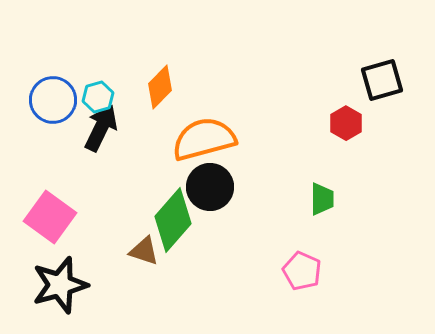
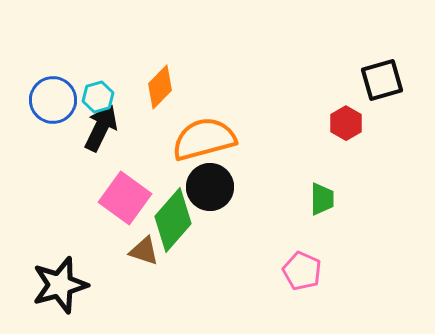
pink square: moved 75 px right, 19 px up
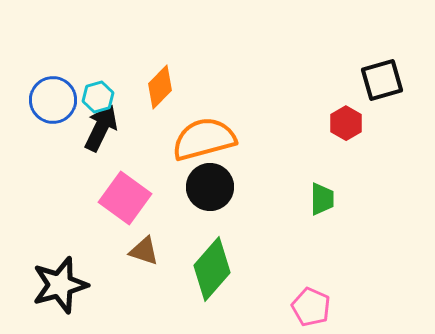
green diamond: moved 39 px right, 49 px down
pink pentagon: moved 9 px right, 36 px down
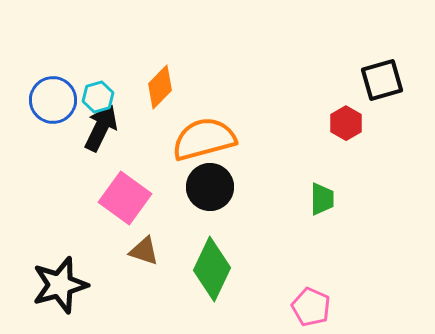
green diamond: rotated 16 degrees counterclockwise
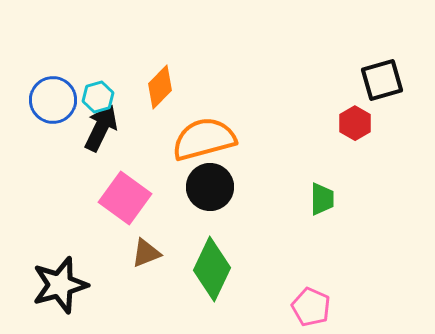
red hexagon: moved 9 px right
brown triangle: moved 2 px right, 2 px down; rotated 40 degrees counterclockwise
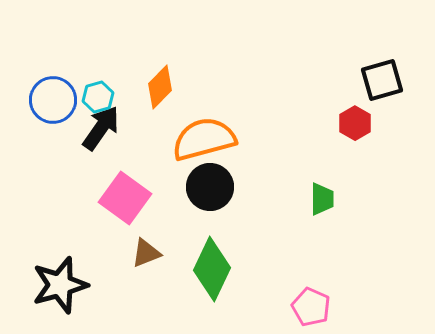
black arrow: rotated 9 degrees clockwise
